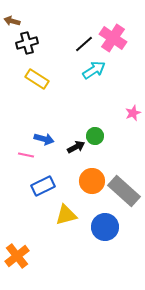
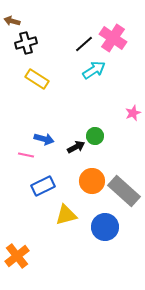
black cross: moved 1 px left
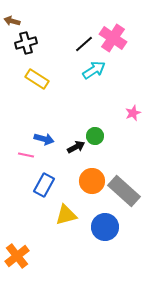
blue rectangle: moved 1 px right, 1 px up; rotated 35 degrees counterclockwise
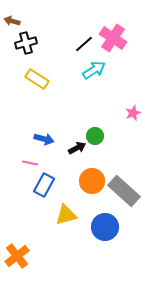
black arrow: moved 1 px right, 1 px down
pink line: moved 4 px right, 8 px down
